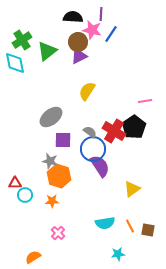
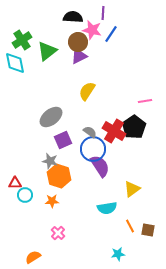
purple line: moved 2 px right, 1 px up
purple square: rotated 24 degrees counterclockwise
cyan semicircle: moved 2 px right, 15 px up
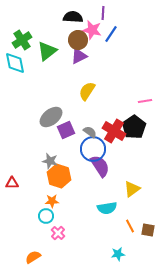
brown circle: moved 2 px up
purple square: moved 3 px right, 10 px up
red triangle: moved 3 px left
cyan circle: moved 21 px right, 21 px down
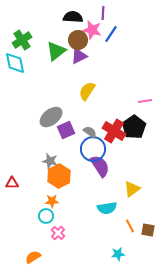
green triangle: moved 9 px right
orange hexagon: rotated 15 degrees clockwise
